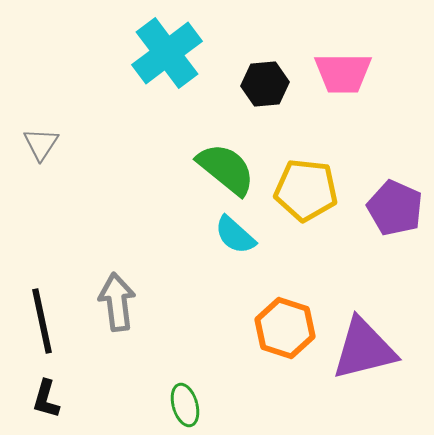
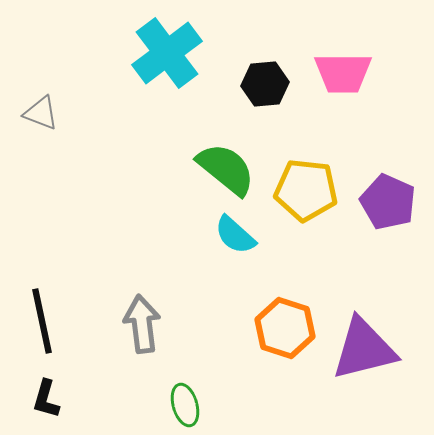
gray triangle: moved 31 px up; rotated 42 degrees counterclockwise
purple pentagon: moved 7 px left, 6 px up
gray arrow: moved 25 px right, 22 px down
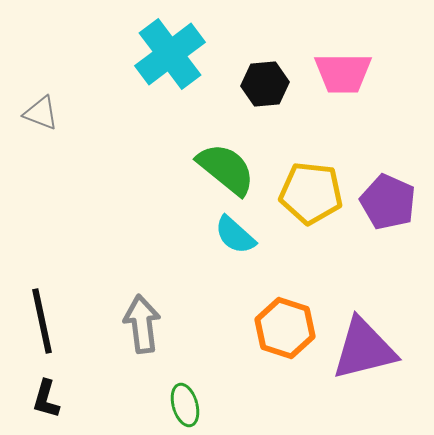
cyan cross: moved 3 px right, 1 px down
yellow pentagon: moved 5 px right, 3 px down
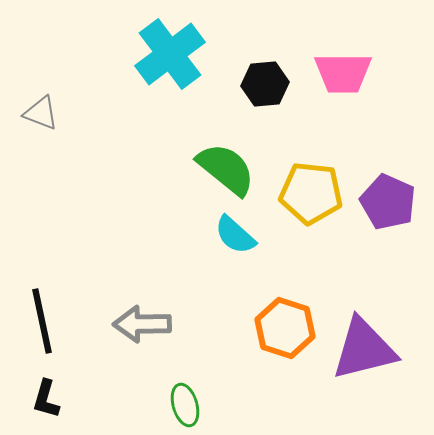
gray arrow: rotated 84 degrees counterclockwise
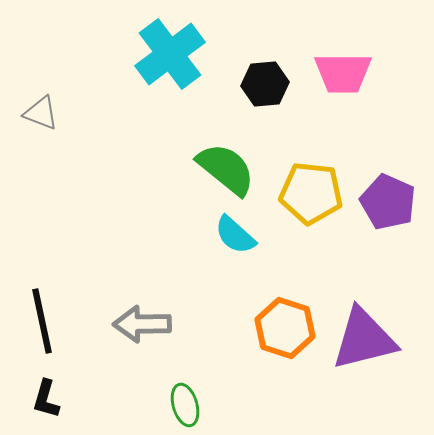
purple triangle: moved 10 px up
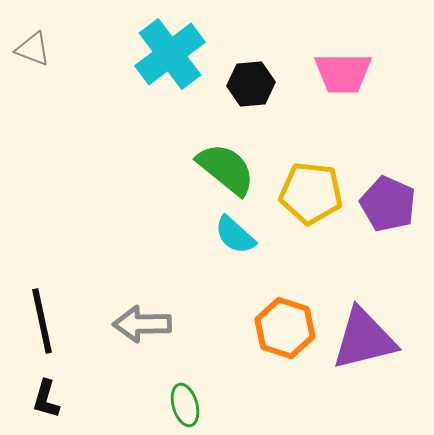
black hexagon: moved 14 px left
gray triangle: moved 8 px left, 64 px up
purple pentagon: moved 2 px down
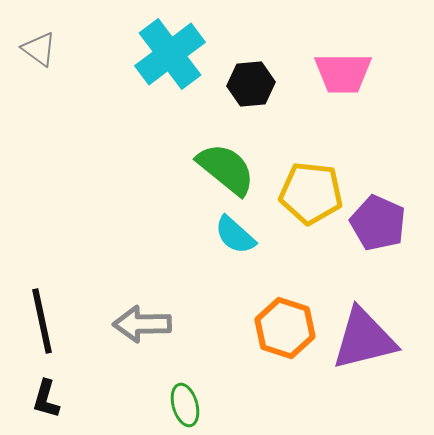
gray triangle: moved 6 px right; rotated 15 degrees clockwise
purple pentagon: moved 10 px left, 19 px down
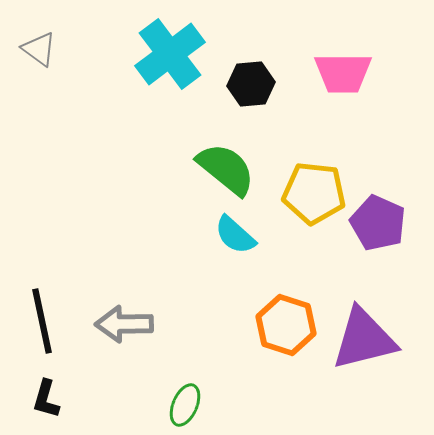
yellow pentagon: moved 3 px right
gray arrow: moved 18 px left
orange hexagon: moved 1 px right, 3 px up
green ellipse: rotated 39 degrees clockwise
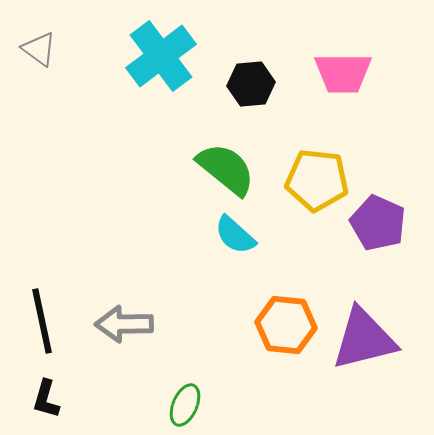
cyan cross: moved 9 px left, 2 px down
yellow pentagon: moved 3 px right, 13 px up
orange hexagon: rotated 12 degrees counterclockwise
